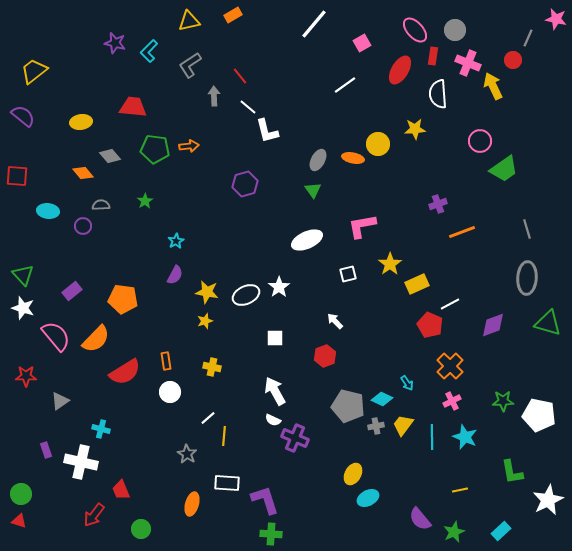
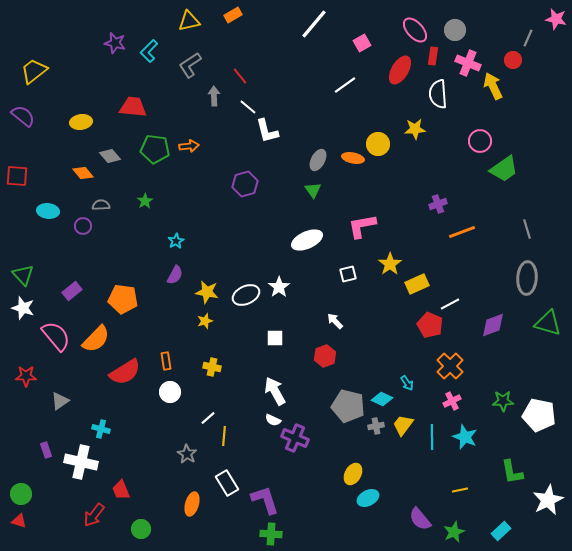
white rectangle at (227, 483): rotated 55 degrees clockwise
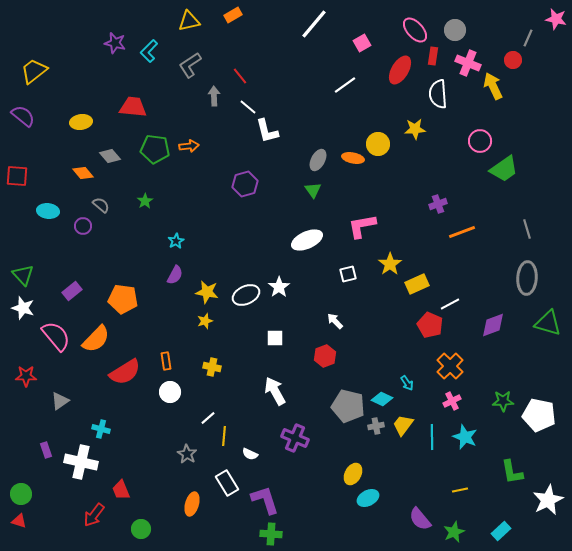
gray semicircle at (101, 205): rotated 42 degrees clockwise
white semicircle at (273, 420): moved 23 px left, 34 px down
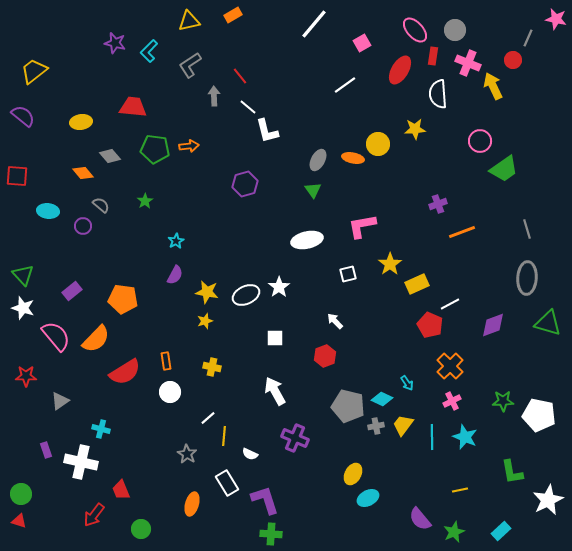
white ellipse at (307, 240): rotated 12 degrees clockwise
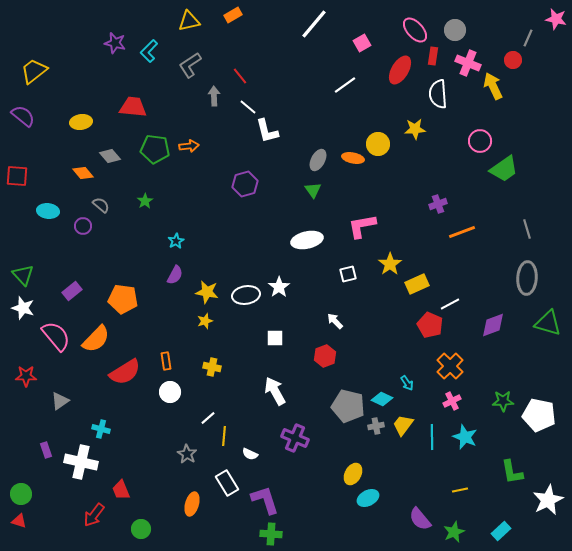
white ellipse at (246, 295): rotated 16 degrees clockwise
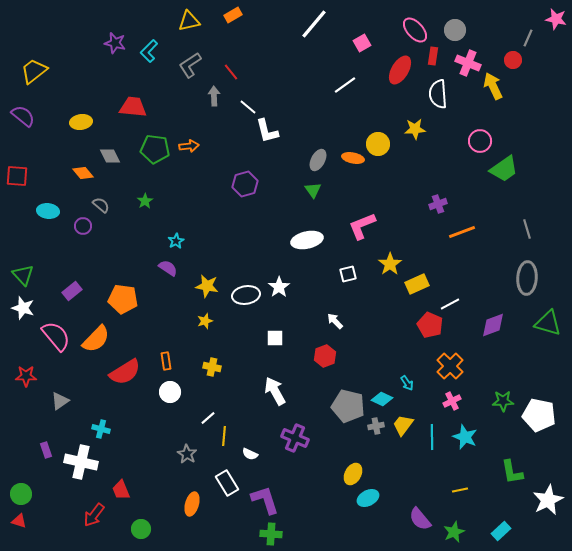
red line at (240, 76): moved 9 px left, 4 px up
gray diamond at (110, 156): rotated 15 degrees clockwise
pink L-shape at (362, 226): rotated 12 degrees counterclockwise
purple semicircle at (175, 275): moved 7 px left, 7 px up; rotated 84 degrees counterclockwise
yellow star at (207, 292): moved 6 px up
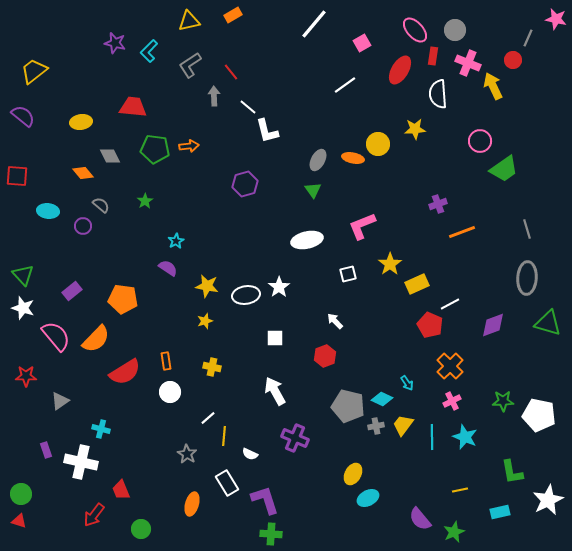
cyan rectangle at (501, 531): moved 1 px left, 19 px up; rotated 30 degrees clockwise
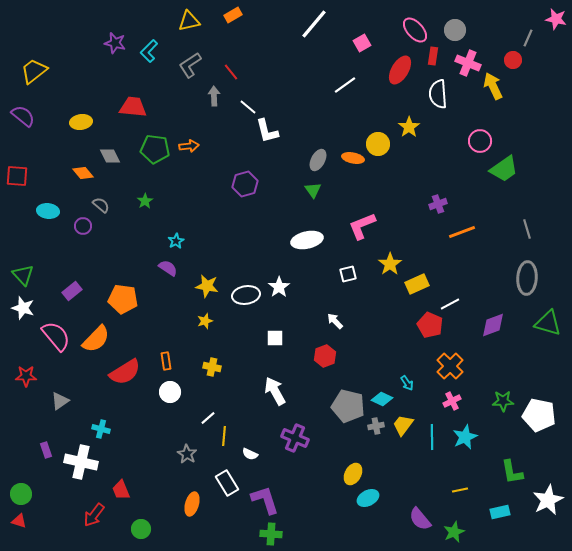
yellow star at (415, 129): moved 6 px left, 2 px up; rotated 30 degrees counterclockwise
cyan star at (465, 437): rotated 25 degrees clockwise
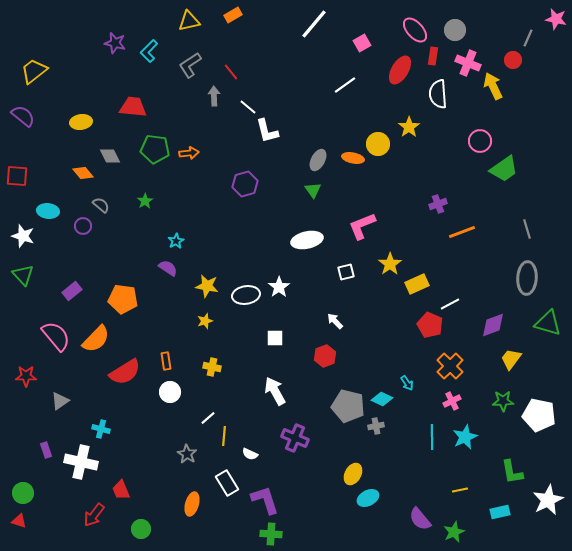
orange arrow at (189, 146): moved 7 px down
white square at (348, 274): moved 2 px left, 2 px up
white star at (23, 308): moved 72 px up
yellow trapezoid at (403, 425): moved 108 px right, 66 px up
green circle at (21, 494): moved 2 px right, 1 px up
